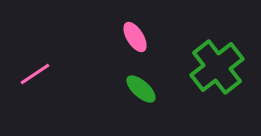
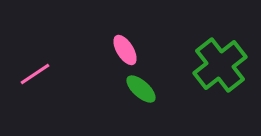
pink ellipse: moved 10 px left, 13 px down
green cross: moved 3 px right, 2 px up
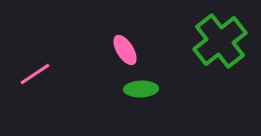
green cross: moved 24 px up
green ellipse: rotated 44 degrees counterclockwise
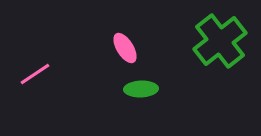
pink ellipse: moved 2 px up
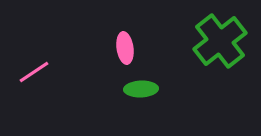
pink ellipse: rotated 24 degrees clockwise
pink line: moved 1 px left, 2 px up
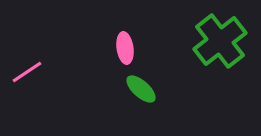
pink line: moved 7 px left
green ellipse: rotated 44 degrees clockwise
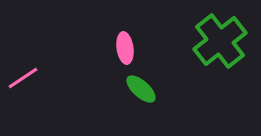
pink line: moved 4 px left, 6 px down
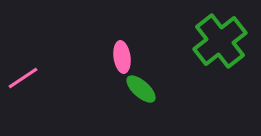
pink ellipse: moved 3 px left, 9 px down
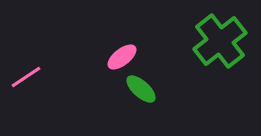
pink ellipse: rotated 60 degrees clockwise
pink line: moved 3 px right, 1 px up
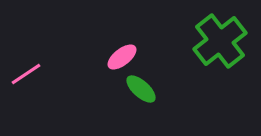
pink line: moved 3 px up
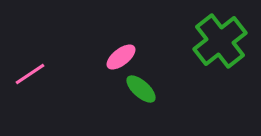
pink ellipse: moved 1 px left
pink line: moved 4 px right
